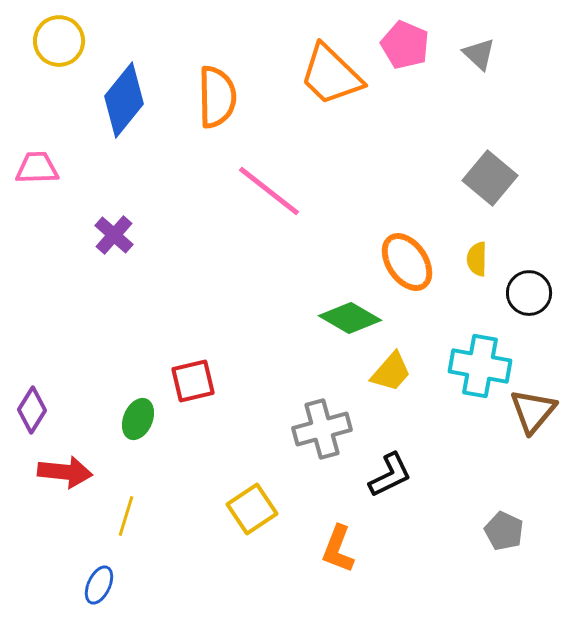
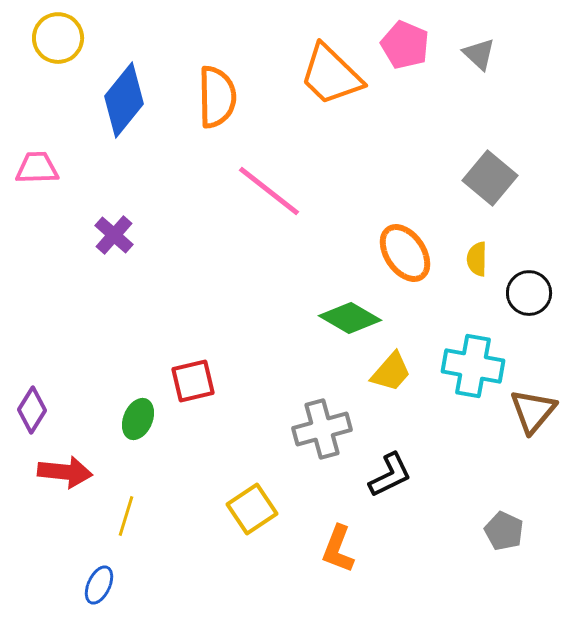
yellow circle: moved 1 px left, 3 px up
orange ellipse: moved 2 px left, 9 px up
cyan cross: moved 7 px left
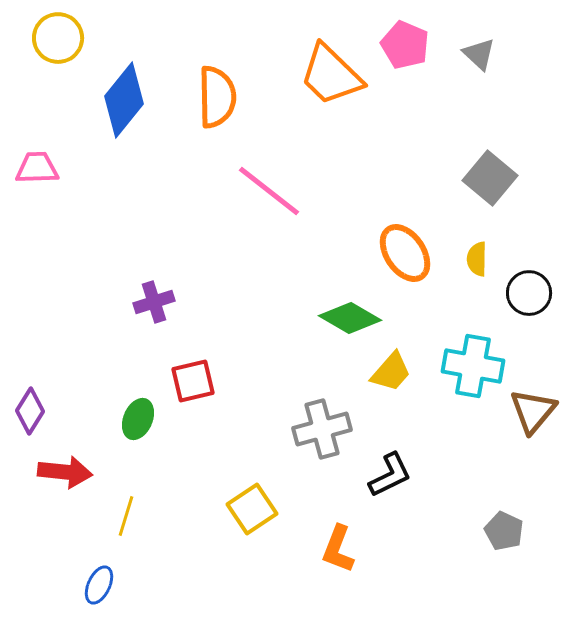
purple cross: moved 40 px right, 67 px down; rotated 30 degrees clockwise
purple diamond: moved 2 px left, 1 px down
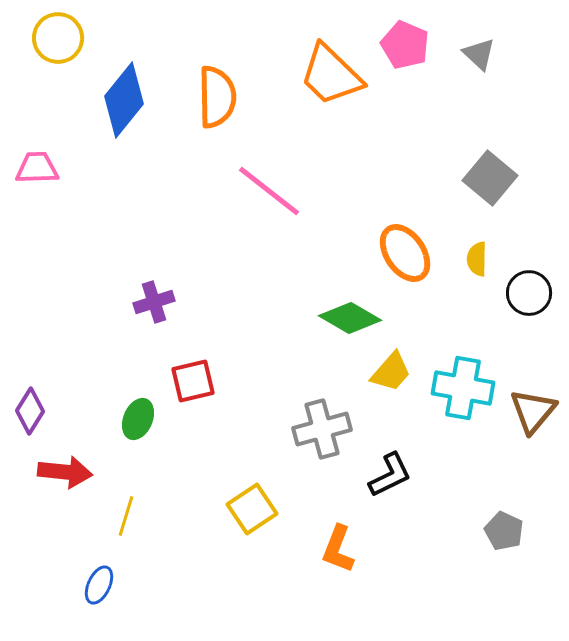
cyan cross: moved 10 px left, 22 px down
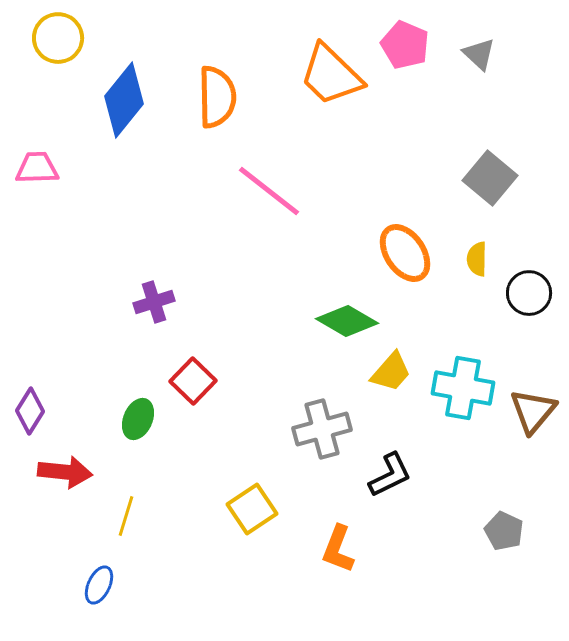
green diamond: moved 3 px left, 3 px down
red square: rotated 33 degrees counterclockwise
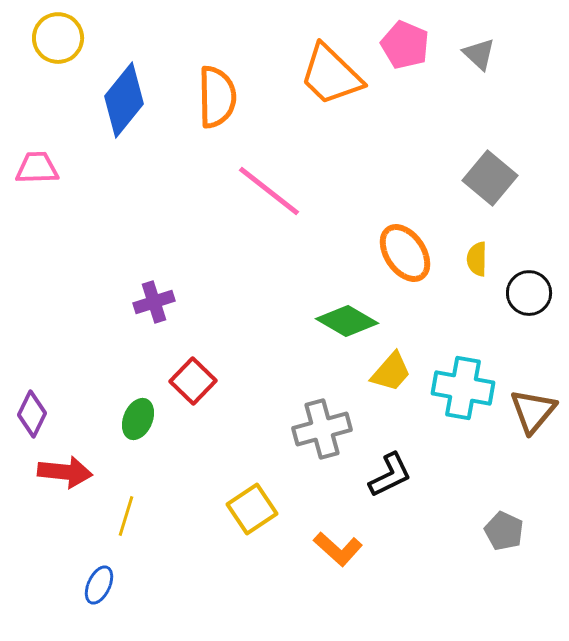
purple diamond: moved 2 px right, 3 px down; rotated 6 degrees counterclockwise
orange L-shape: rotated 69 degrees counterclockwise
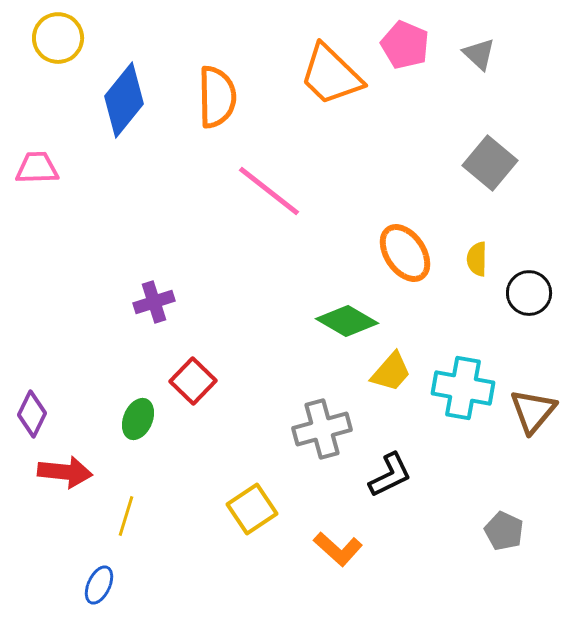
gray square: moved 15 px up
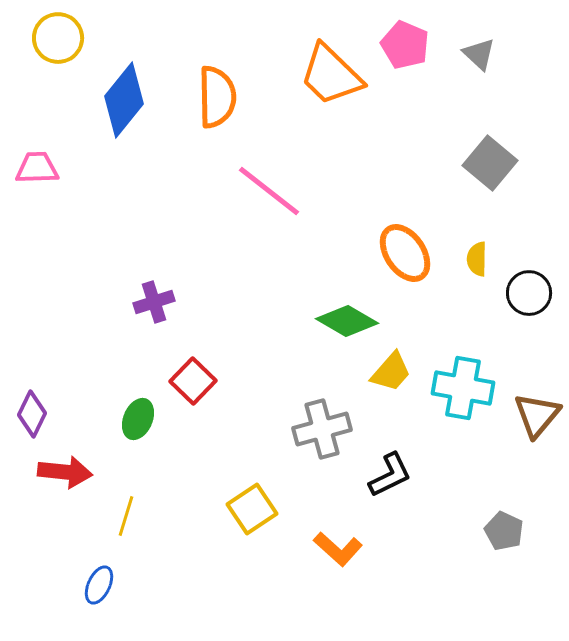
brown triangle: moved 4 px right, 4 px down
